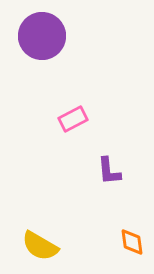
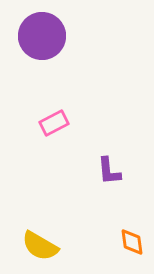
pink rectangle: moved 19 px left, 4 px down
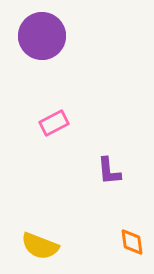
yellow semicircle: rotated 9 degrees counterclockwise
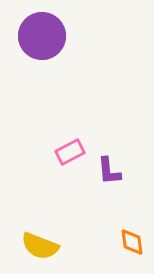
pink rectangle: moved 16 px right, 29 px down
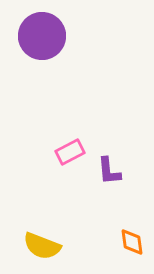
yellow semicircle: moved 2 px right
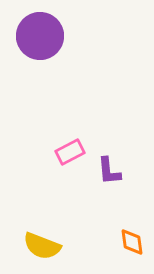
purple circle: moved 2 px left
